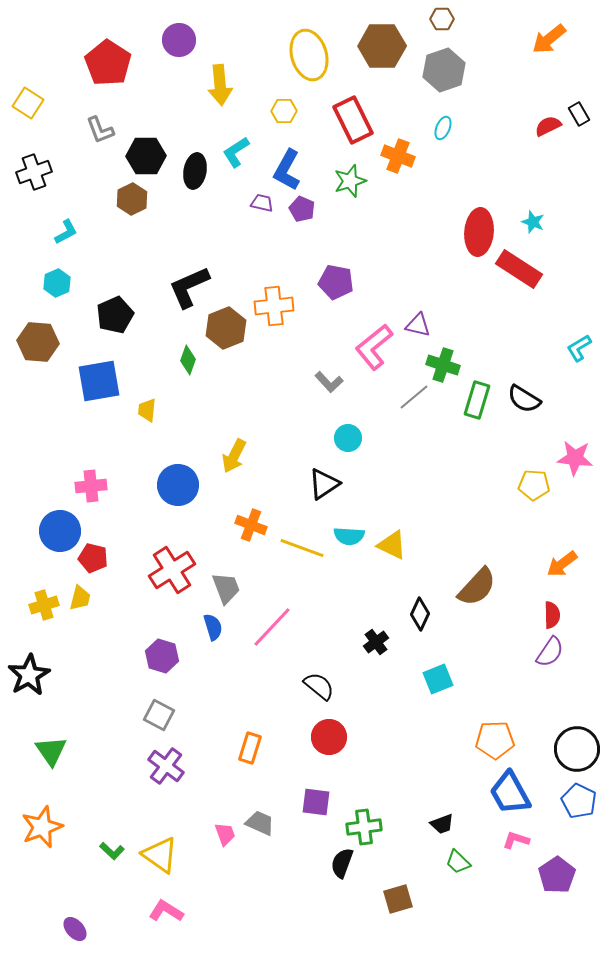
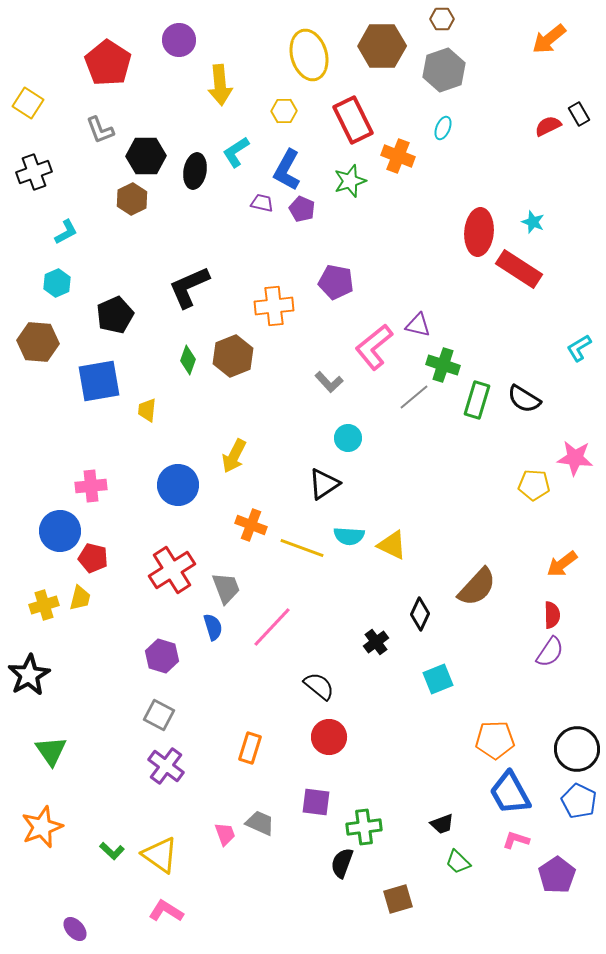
brown hexagon at (226, 328): moved 7 px right, 28 px down
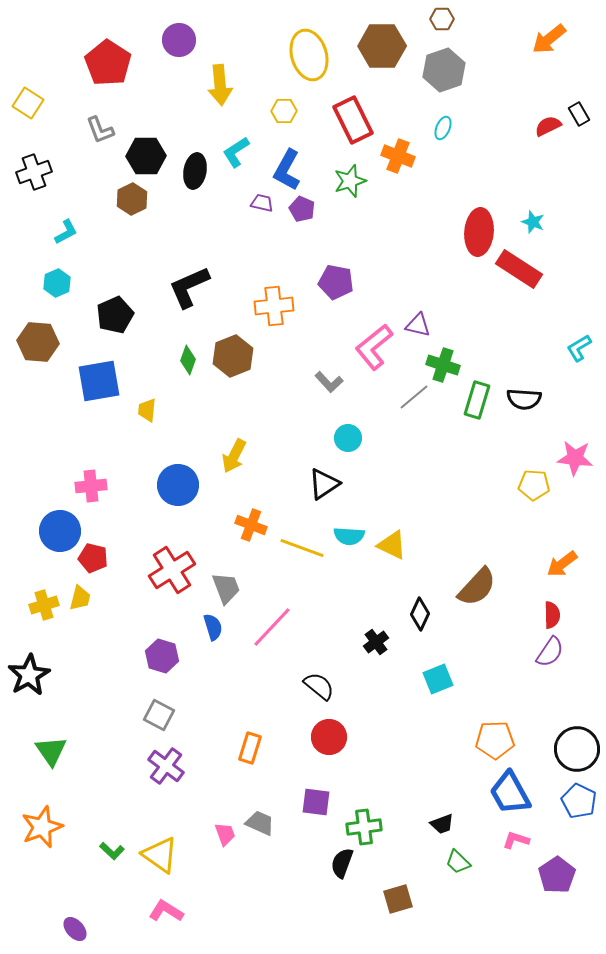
black semicircle at (524, 399): rotated 28 degrees counterclockwise
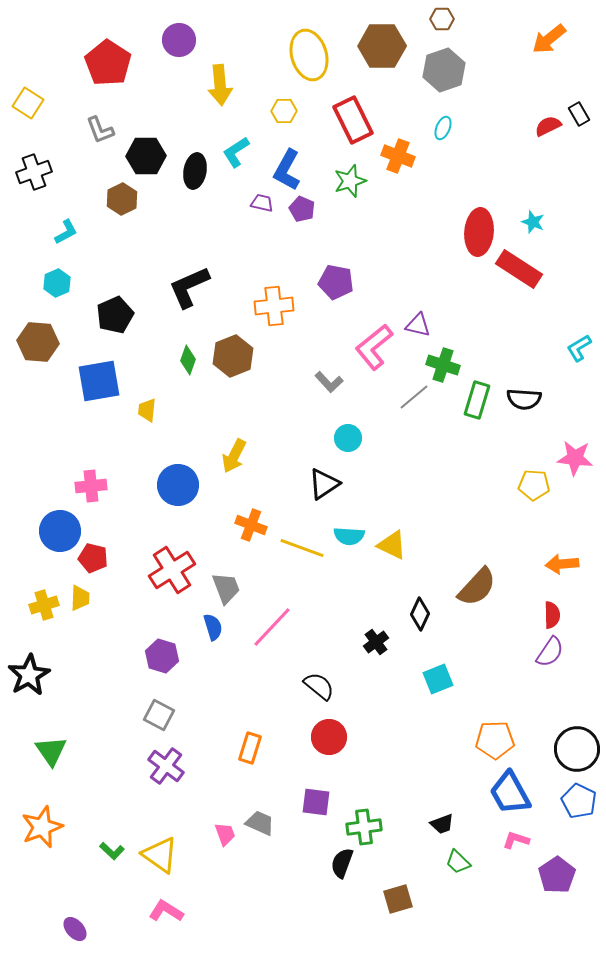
brown hexagon at (132, 199): moved 10 px left
orange arrow at (562, 564): rotated 32 degrees clockwise
yellow trapezoid at (80, 598): rotated 12 degrees counterclockwise
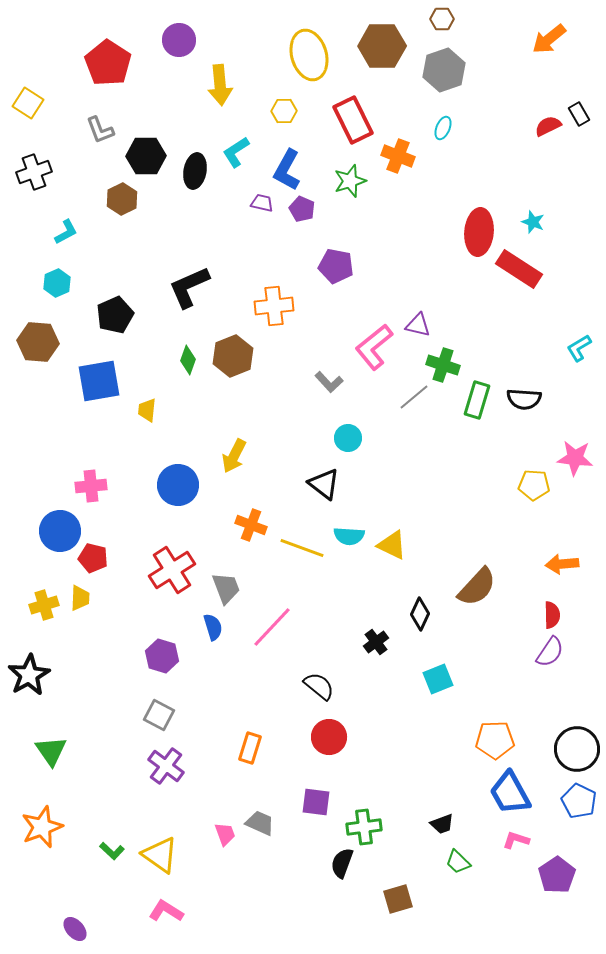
purple pentagon at (336, 282): moved 16 px up
black triangle at (324, 484): rotated 48 degrees counterclockwise
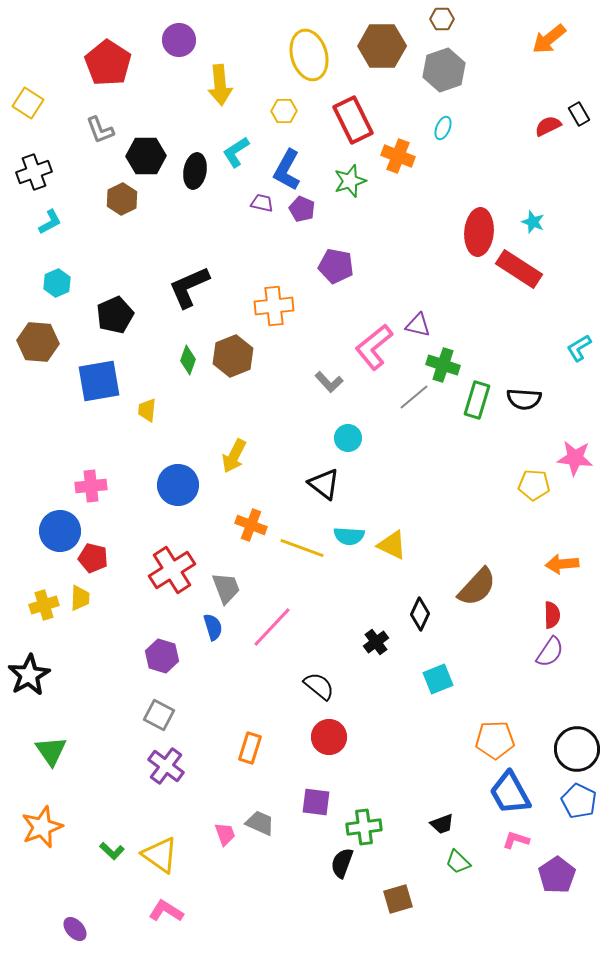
cyan L-shape at (66, 232): moved 16 px left, 10 px up
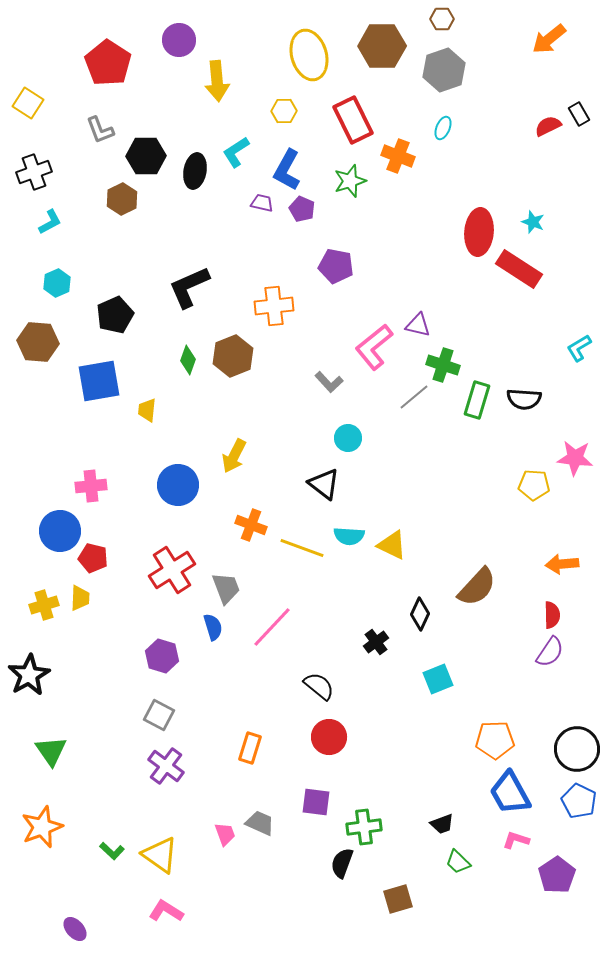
yellow arrow at (220, 85): moved 3 px left, 4 px up
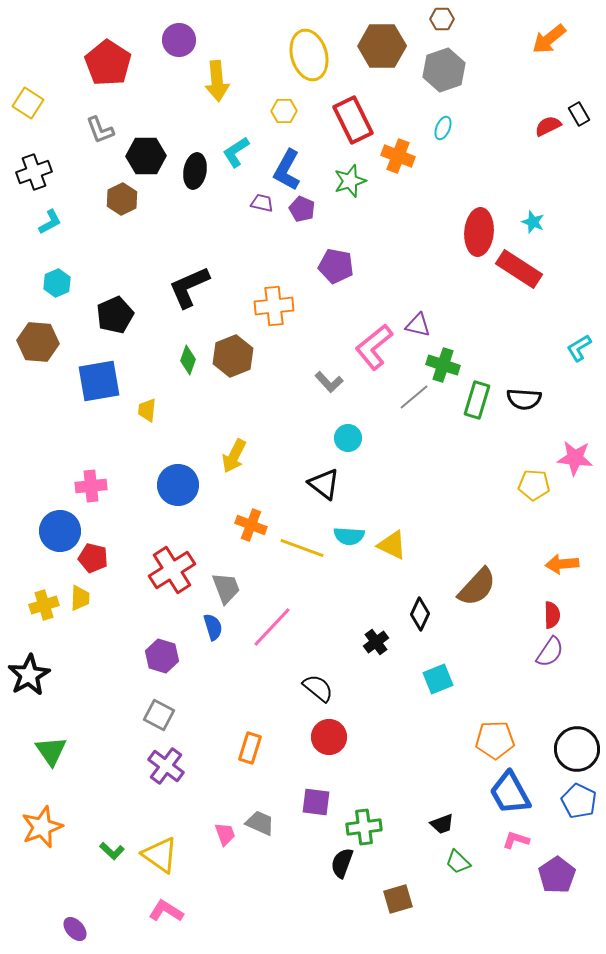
black semicircle at (319, 686): moved 1 px left, 2 px down
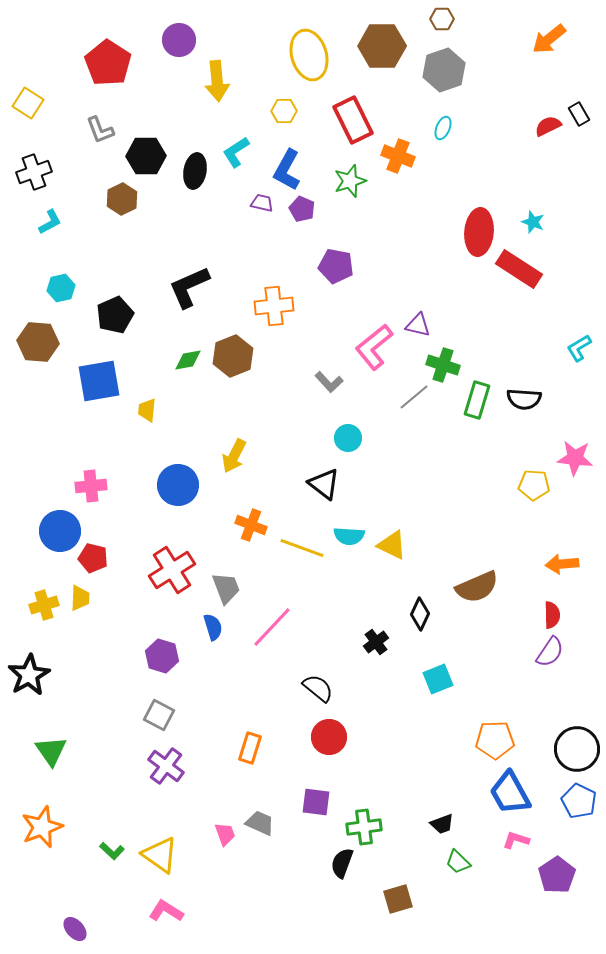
cyan hexagon at (57, 283): moved 4 px right, 5 px down; rotated 12 degrees clockwise
green diamond at (188, 360): rotated 60 degrees clockwise
brown semicircle at (477, 587): rotated 24 degrees clockwise
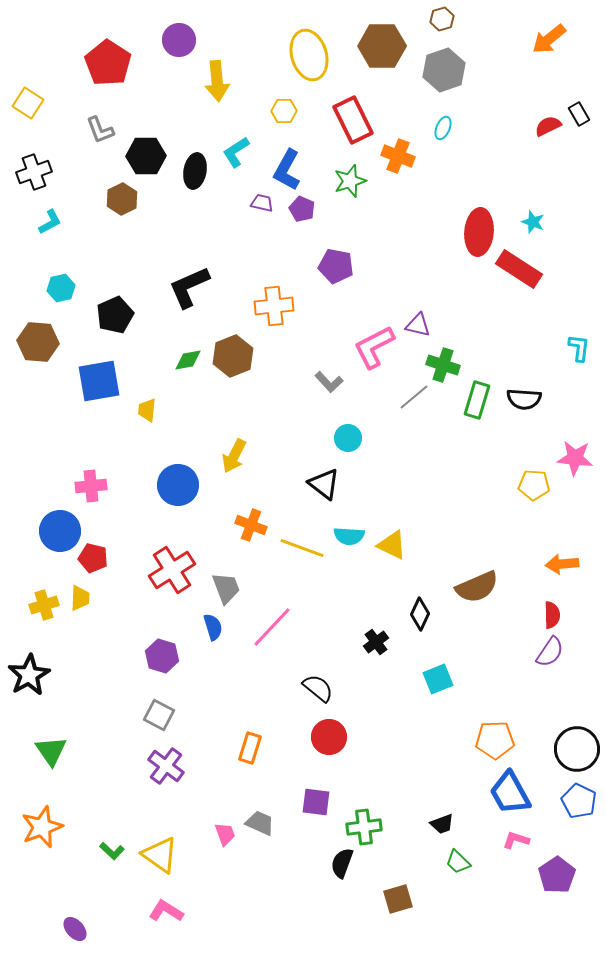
brown hexagon at (442, 19): rotated 15 degrees counterclockwise
pink L-shape at (374, 347): rotated 12 degrees clockwise
cyan L-shape at (579, 348): rotated 128 degrees clockwise
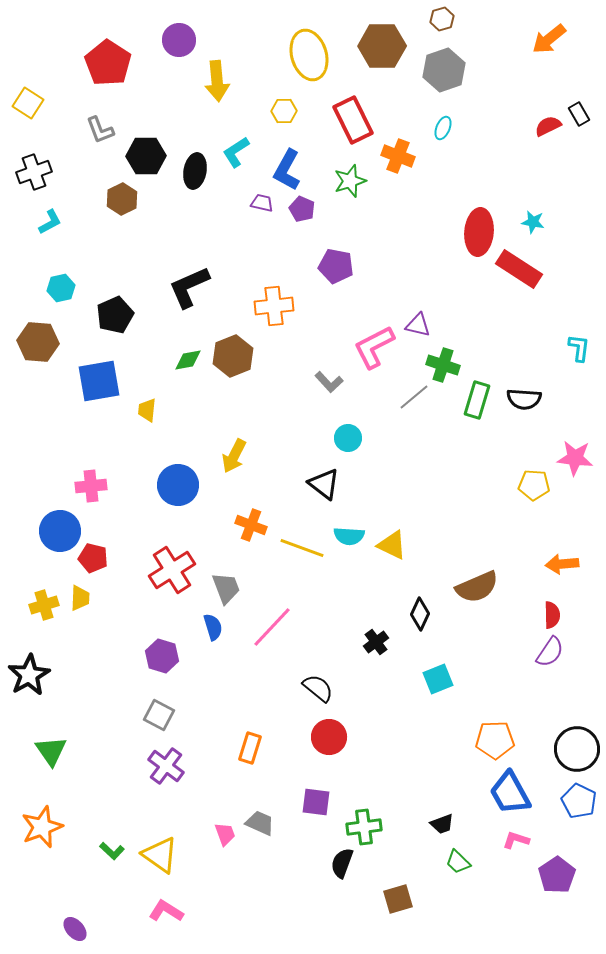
cyan star at (533, 222): rotated 10 degrees counterclockwise
